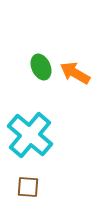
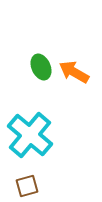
orange arrow: moved 1 px left, 1 px up
brown square: moved 1 px left, 1 px up; rotated 20 degrees counterclockwise
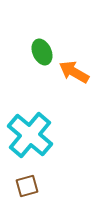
green ellipse: moved 1 px right, 15 px up
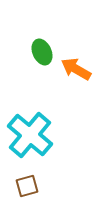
orange arrow: moved 2 px right, 3 px up
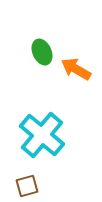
cyan cross: moved 12 px right
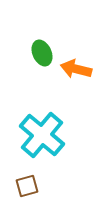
green ellipse: moved 1 px down
orange arrow: rotated 16 degrees counterclockwise
